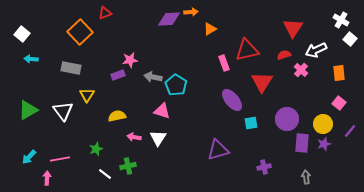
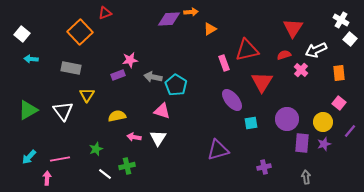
yellow circle at (323, 124): moved 2 px up
green cross at (128, 166): moved 1 px left
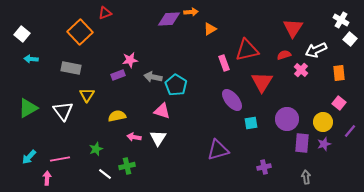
green triangle at (28, 110): moved 2 px up
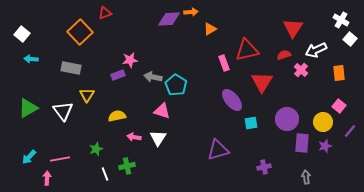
pink square at (339, 103): moved 3 px down
purple star at (324, 144): moved 1 px right, 2 px down
white line at (105, 174): rotated 32 degrees clockwise
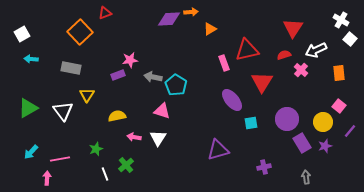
white square at (22, 34): rotated 21 degrees clockwise
purple rectangle at (302, 143): rotated 36 degrees counterclockwise
cyan arrow at (29, 157): moved 2 px right, 5 px up
green cross at (127, 166): moved 1 px left, 1 px up; rotated 28 degrees counterclockwise
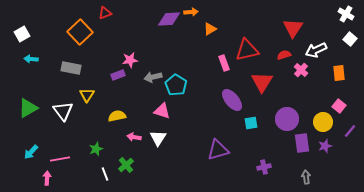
white cross at (341, 20): moved 5 px right, 6 px up
gray arrow at (153, 77): rotated 24 degrees counterclockwise
purple rectangle at (302, 143): rotated 24 degrees clockwise
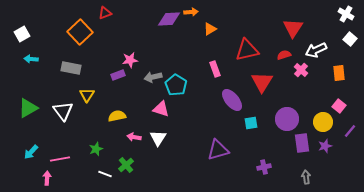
pink rectangle at (224, 63): moved 9 px left, 6 px down
pink triangle at (162, 111): moved 1 px left, 2 px up
white line at (105, 174): rotated 48 degrees counterclockwise
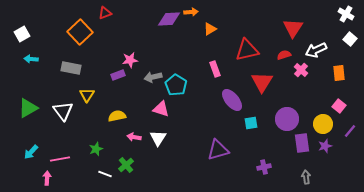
yellow circle at (323, 122): moved 2 px down
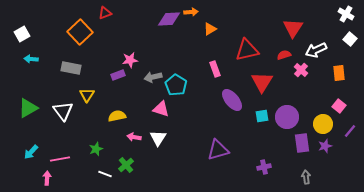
purple circle at (287, 119): moved 2 px up
cyan square at (251, 123): moved 11 px right, 7 px up
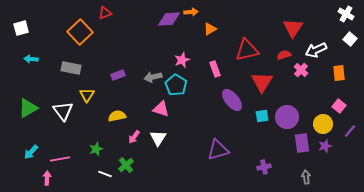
white square at (22, 34): moved 1 px left, 6 px up; rotated 14 degrees clockwise
pink star at (130, 60): moved 52 px right; rotated 14 degrees counterclockwise
pink arrow at (134, 137): rotated 64 degrees counterclockwise
